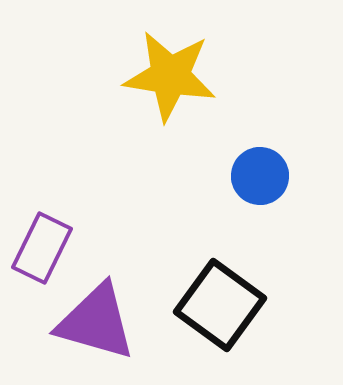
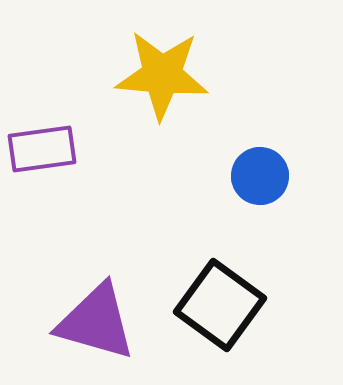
yellow star: moved 8 px left, 1 px up; rotated 4 degrees counterclockwise
purple rectangle: moved 99 px up; rotated 56 degrees clockwise
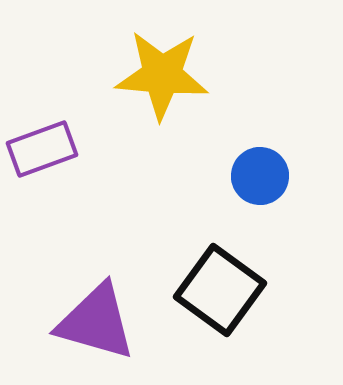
purple rectangle: rotated 12 degrees counterclockwise
black square: moved 15 px up
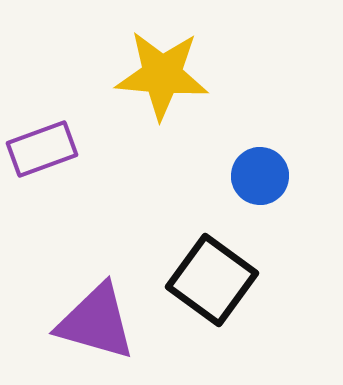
black square: moved 8 px left, 10 px up
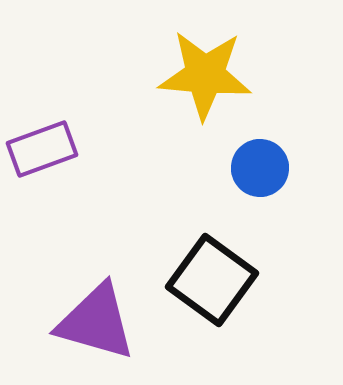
yellow star: moved 43 px right
blue circle: moved 8 px up
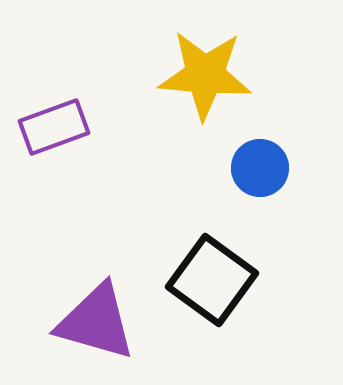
purple rectangle: moved 12 px right, 22 px up
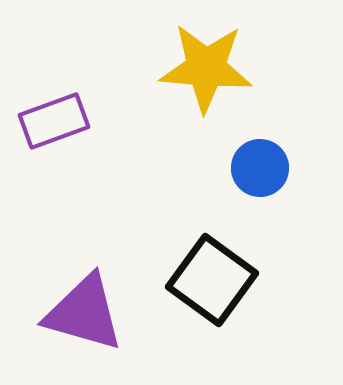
yellow star: moved 1 px right, 7 px up
purple rectangle: moved 6 px up
purple triangle: moved 12 px left, 9 px up
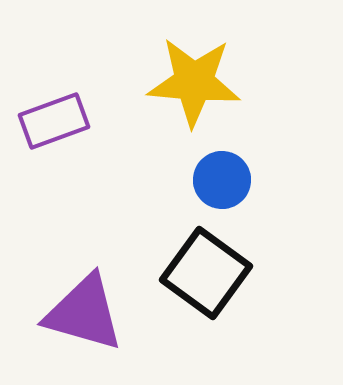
yellow star: moved 12 px left, 14 px down
blue circle: moved 38 px left, 12 px down
black square: moved 6 px left, 7 px up
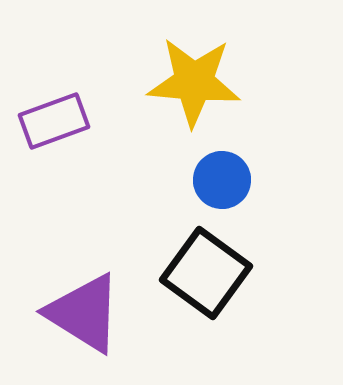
purple triangle: rotated 16 degrees clockwise
